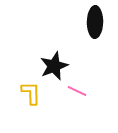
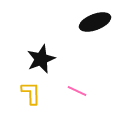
black ellipse: rotated 68 degrees clockwise
black star: moved 13 px left, 7 px up
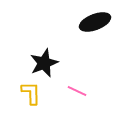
black star: moved 3 px right, 4 px down
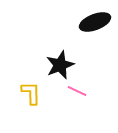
black star: moved 16 px right, 2 px down
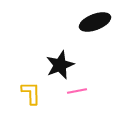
pink line: rotated 36 degrees counterclockwise
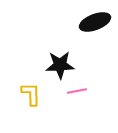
black star: rotated 20 degrees clockwise
yellow L-shape: moved 1 px down
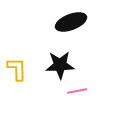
black ellipse: moved 24 px left
yellow L-shape: moved 14 px left, 25 px up
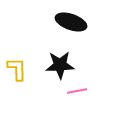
black ellipse: rotated 40 degrees clockwise
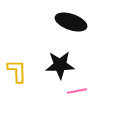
yellow L-shape: moved 2 px down
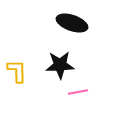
black ellipse: moved 1 px right, 1 px down
pink line: moved 1 px right, 1 px down
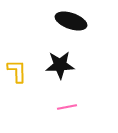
black ellipse: moved 1 px left, 2 px up
pink line: moved 11 px left, 15 px down
